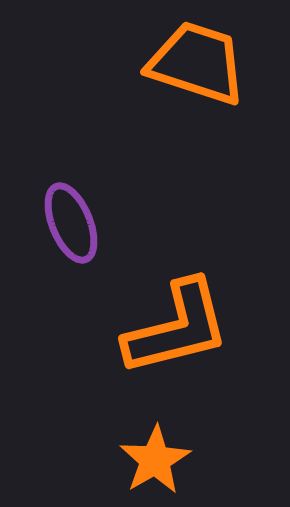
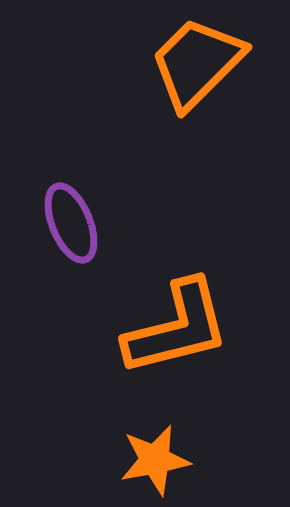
orange trapezoid: rotated 63 degrees counterclockwise
orange star: rotated 20 degrees clockwise
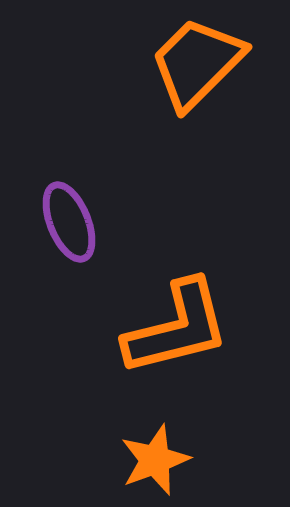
purple ellipse: moved 2 px left, 1 px up
orange star: rotated 10 degrees counterclockwise
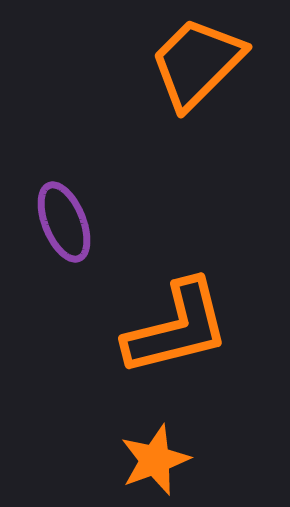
purple ellipse: moved 5 px left
